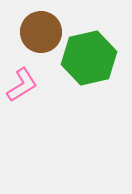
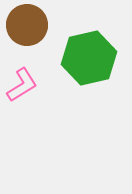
brown circle: moved 14 px left, 7 px up
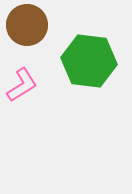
green hexagon: moved 3 px down; rotated 20 degrees clockwise
